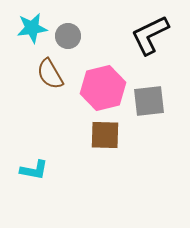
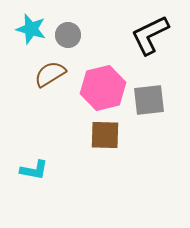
cyan star: moved 1 px left, 1 px down; rotated 24 degrees clockwise
gray circle: moved 1 px up
brown semicircle: rotated 88 degrees clockwise
gray square: moved 1 px up
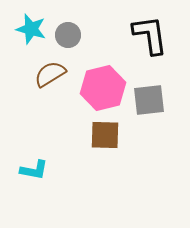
black L-shape: rotated 108 degrees clockwise
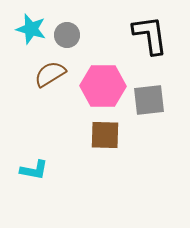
gray circle: moved 1 px left
pink hexagon: moved 2 px up; rotated 15 degrees clockwise
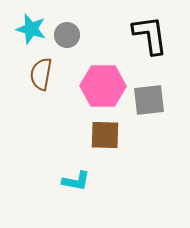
brown semicircle: moved 9 px left; rotated 48 degrees counterclockwise
cyan L-shape: moved 42 px right, 11 px down
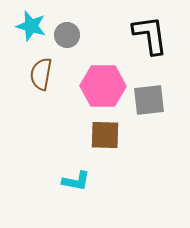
cyan star: moved 3 px up
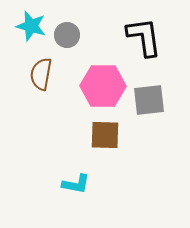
black L-shape: moved 6 px left, 2 px down
cyan L-shape: moved 3 px down
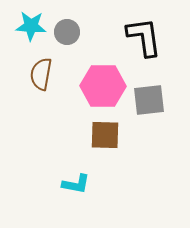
cyan star: rotated 12 degrees counterclockwise
gray circle: moved 3 px up
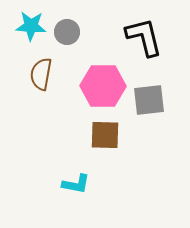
black L-shape: rotated 6 degrees counterclockwise
